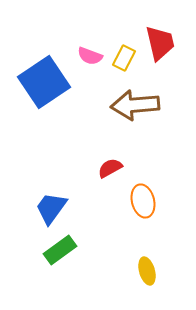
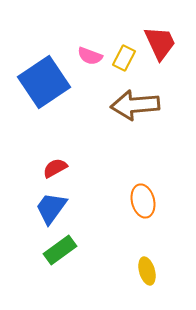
red trapezoid: rotated 12 degrees counterclockwise
red semicircle: moved 55 px left
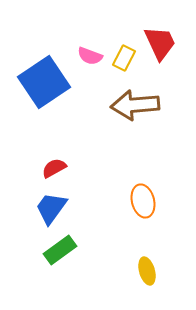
red semicircle: moved 1 px left
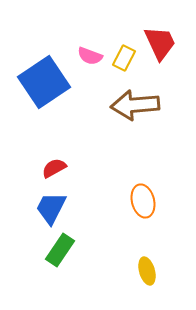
blue trapezoid: rotated 9 degrees counterclockwise
green rectangle: rotated 20 degrees counterclockwise
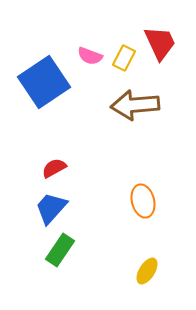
blue trapezoid: rotated 15 degrees clockwise
yellow ellipse: rotated 48 degrees clockwise
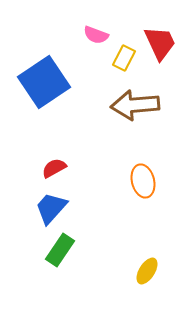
pink semicircle: moved 6 px right, 21 px up
orange ellipse: moved 20 px up
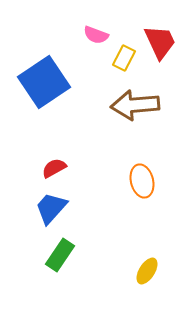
red trapezoid: moved 1 px up
orange ellipse: moved 1 px left
green rectangle: moved 5 px down
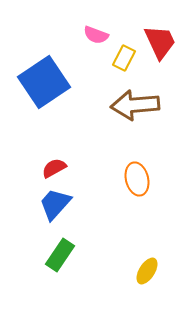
orange ellipse: moved 5 px left, 2 px up
blue trapezoid: moved 4 px right, 4 px up
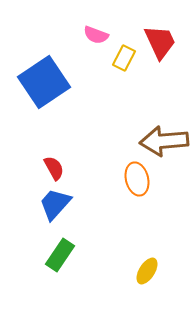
brown arrow: moved 29 px right, 36 px down
red semicircle: rotated 90 degrees clockwise
